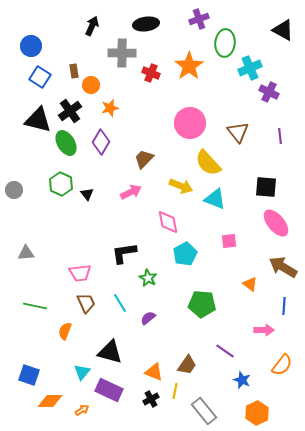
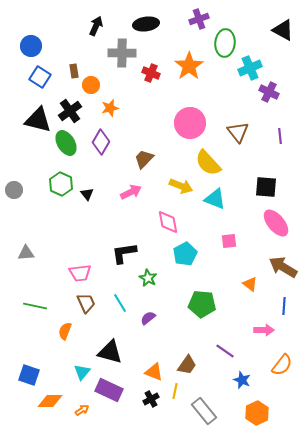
black arrow at (92, 26): moved 4 px right
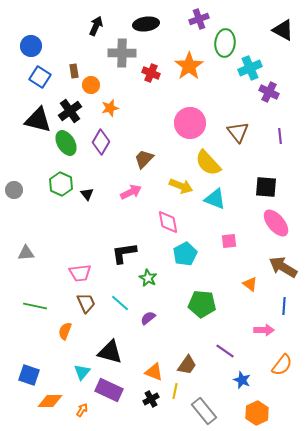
cyan line at (120, 303): rotated 18 degrees counterclockwise
orange arrow at (82, 410): rotated 24 degrees counterclockwise
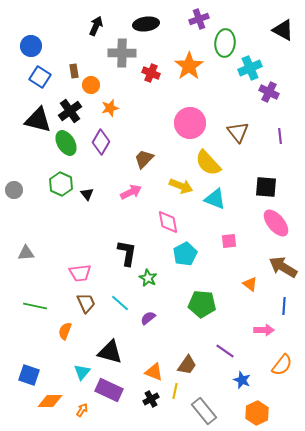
black L-shape at (124, 253): moved 3 px right; rotated 108 degrees clockwise
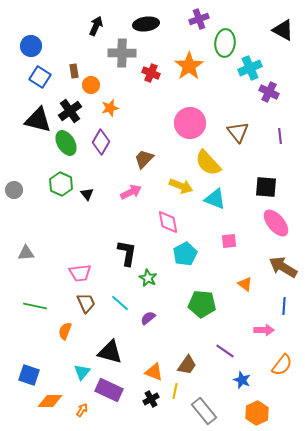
orange triangle at (250, 284): moved 5 px left
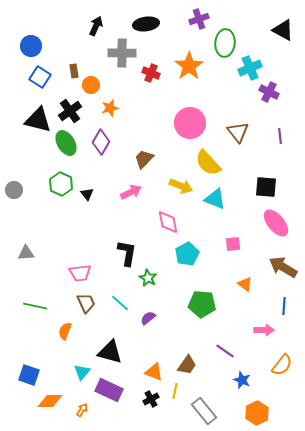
pink square at (229, 241): moved 4 px right, 3 px down
cyan pentagon at (185, 254): moved 2 px right
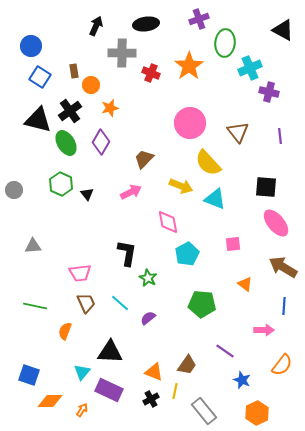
purple cross at (269, 92): rotated 12 degrees counterclockwise
gray triangle at (26, 253): moved 7 px right, 7 px up
black triangle at (110, 352): rotated 12 degrees counterclockwise
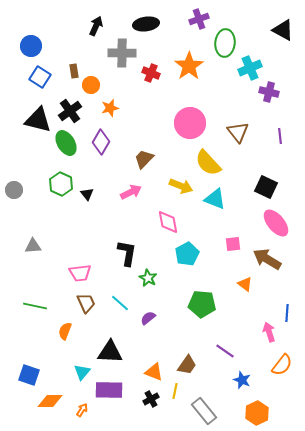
black square at (266, 187): rotated 20 degrees clockwise
brown arrow at (283, 267): moved 16 px left, 8 px up
blue line at (284, 306): moved 3 px right, 7 px down
pink arrow at (264, 330): moved 5 px right, 2 px down; rotated 108 degrees counterclockwise
purple rectangle at (109, 390): rotated 24 degrees counterclockwise
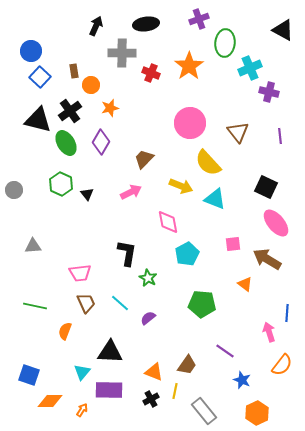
blue circle at (31, 46): moved 5 px down
blue square at (40, 77): rotated 10 degrees clockwise
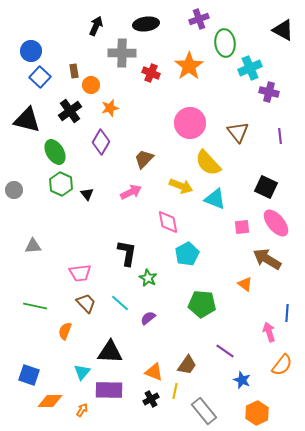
green ellipse at (225, 43): rotated 12 degrees counterclockwise
black triangle at (38, 120): moved 11 px left
green ellipse at (66, 143): moved 11 px left, 9 px down
pink square at (233, 244): moved 9 px right, 17 px up
brown trapezoid at (86, 303): rotated 20 degrees counterclockwise
